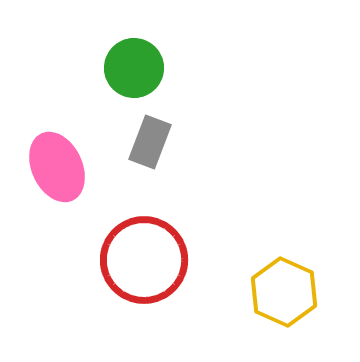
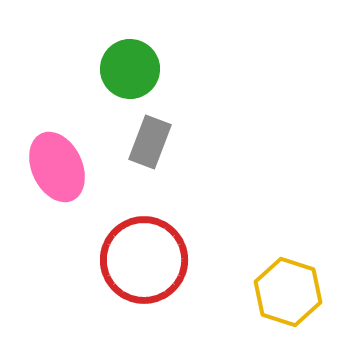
green circle: moved 4 px left, 1 px down
yellow hexagon: moved 4 px right; rotated 6 degrees counterclockwise
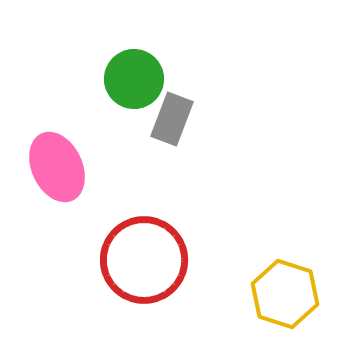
green circle: moved 4 px right, 10 px down
gray rectangle: moved 22 px right, 23 px up
yellow hexagon: moved 3 px left, 2 px down
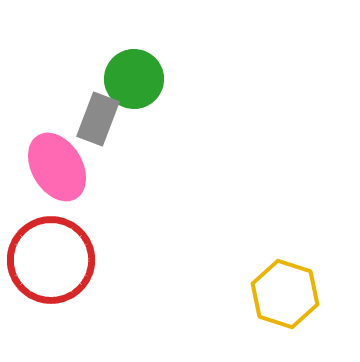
gray rectangle: moved 74 px left
pink ellipse: rotated 6 degrees counterclockwise
red circle: moved 93 px left
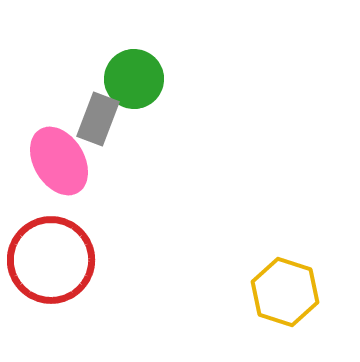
pink ellipse: moved 2 px right, 6 px up
yellow hexagon: moved 2 px up
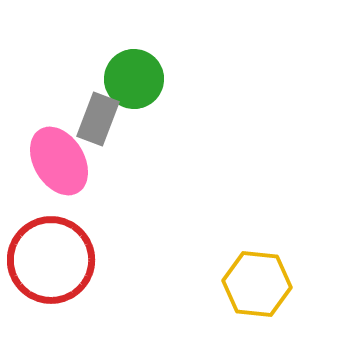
yellow hexagon: moved 28 px left, 8 px up; rotated 12 degrees counterclockwise
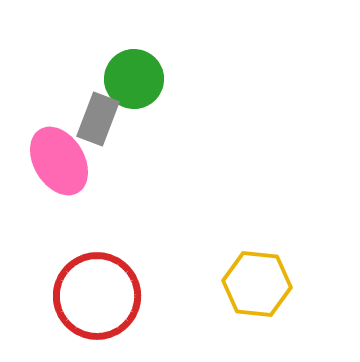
red circle: moved 46 px right, 36 px down
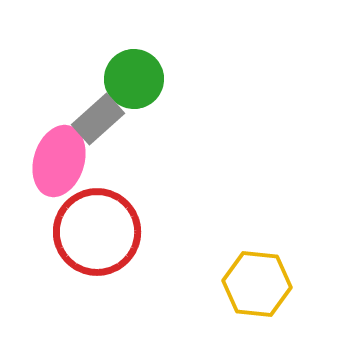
gray rectangle: rotated 27 degrees clockwise
pink ellipse: rotated 48 degrees clockwise
red circle: moved 64 px up
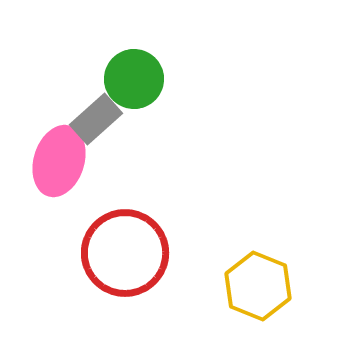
gray rectangle: moved 2 px left
red circle: moved 28 px right, 21 px down
yellow hexagon: moved 1 px right, 2 px down; rotated 16 degrees clockwise
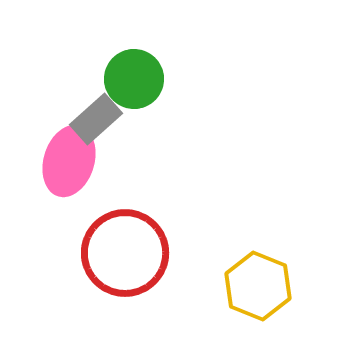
pink ellipse: moved 10 px right
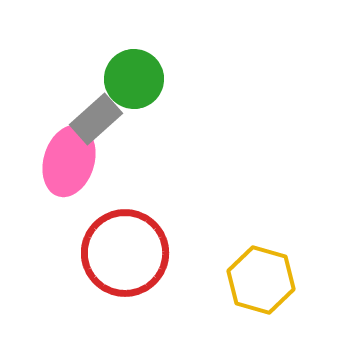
yellow hexagon: moved 3 px right, 6 px up; rotated 6 degrees counterclockwise
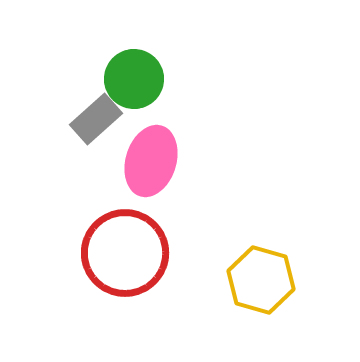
pink ellipse: moved 82 px right
